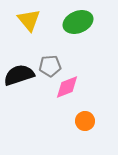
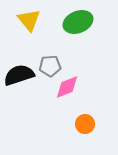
orange circle: moved 3 px down
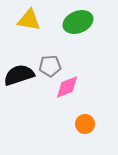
yellow triangle: rotated 40 degrees counterclockwise
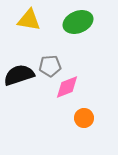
orange circle: moved 1 px left, 6 px up
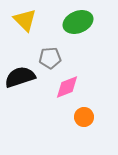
yellow triangle: moved 4 px left; rotated 35 degrees clockwise
gray pentagon: moved 8 px up
black semicircle: moved 1 px right, 2 px down
orange circle: moved 1 px up
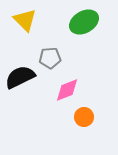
green ellipse: moved 6 px right; rotated 8 degrees counterclockwise
black semicircle: rotated 8 degrees counterclockwise
pink diamond: moved 3 px down
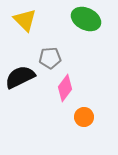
green ellipse: moved 2 px right, 3 px up; rotated 56 degrees clockwise
pink diamond: moved 2 px left, 2 px up; rotated 32 degrees counterclockwise
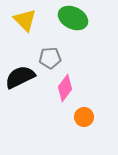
green ellipse: moved 13 px left, 1 px up
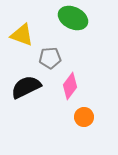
yellow triangle: moved 3 px left, 15 px down; rotated 25 degrees counterclockwise
black semicircle: moved 6 px right, 10 px down
pink diamond: moved 5 px right, 2 px up
